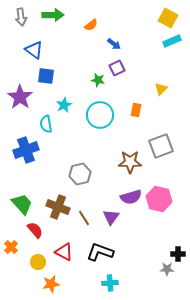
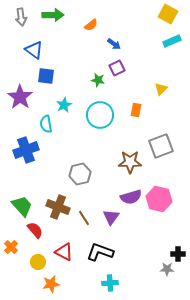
yellow square: moved 4 px up
green trapezoid: moved 2 px down
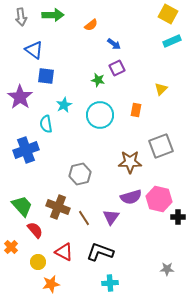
black cross: moved 37 px up
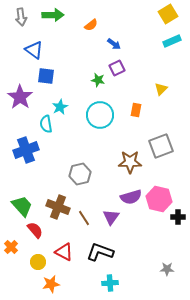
yellow square: rotated 30 degrees clockwise
cyan star: moved 4 px left, 2 px down
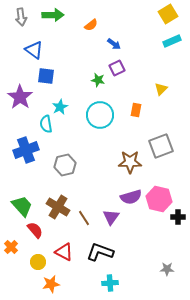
gray hexagon: moved 15 px left, 9 px up
brown cross: rotated 10 degrees clockwise
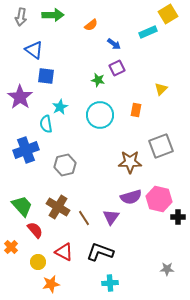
gray arrow: rotated 18 degrees clockwise
cyan rectangle: moved 24 px left, 9 px up
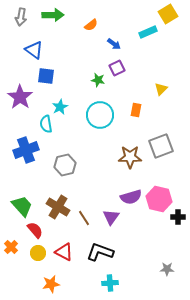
brown star: moved 5 px up
yellow circle: moved 9 px up
